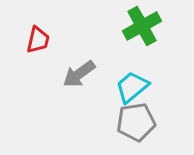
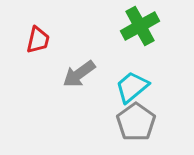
green cross: moved 2 px left
gray pentagon: rotated 27 degrees counterclockwise
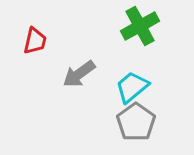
red trapezoid: moved 3 px left, 1 px down
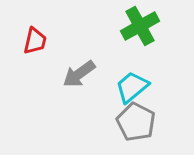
gray pentagon: rotated 9 degrees counterclockwise
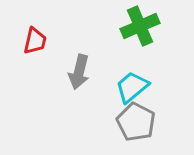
green cross: rotated 6 degrees clockwise
gray arrow: moved 2 px up; rotated 40 degrees counterclockwise
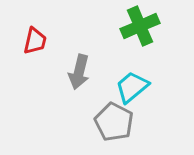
gray pentagon: moved 22 px left
